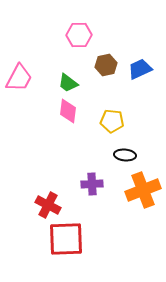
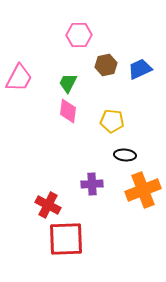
green trapezoid: rotated 80 degrees clockwise
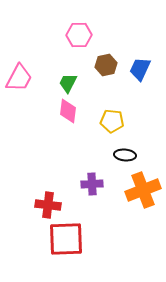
blue trapezoid: rotated 40 degrees counterclockwise
red cross: rotated 20 degrees counterclockwise
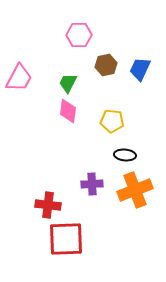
orange cross: moved 8 px left
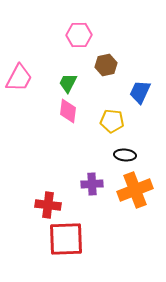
blue trapezoid: moved 23 px down
